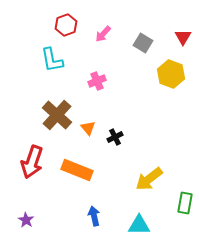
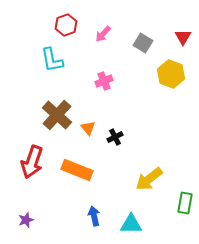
pink cross: moved 7 px right
purple star: rotated 21 degrees clockwise
cyan triangle: moved 8 px left, 1 px up
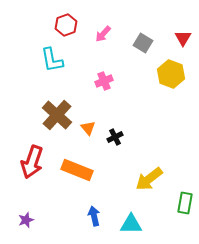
red triangle: moved 1 px down
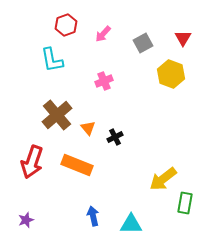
gray square: rotated 30 degrees clockwise
brown cross: rotated 8 degrees clockwise
orange rectangle: moved 5 px up
yellow arrow: moved 14 px right
blue arrow: moved 1 px left
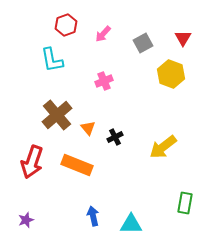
yellow arrow: moved 32 px up
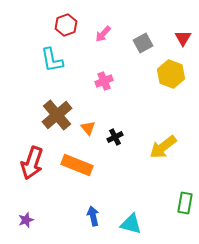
red arrow: moved 1 px down
cyan triangle: rotated 15 degrees clockwise
